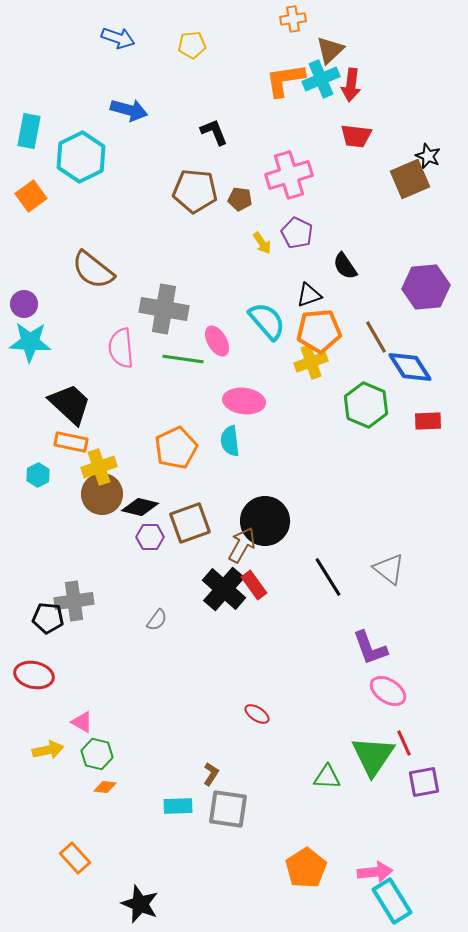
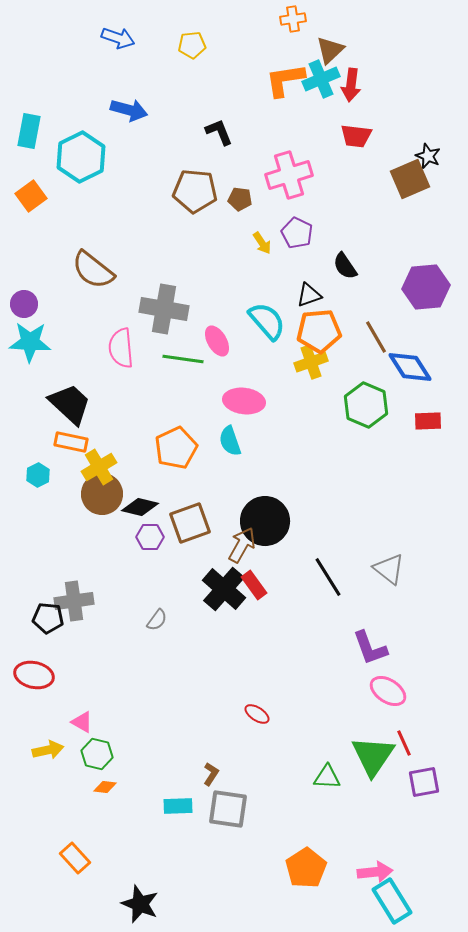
black L-shape at (214, 132): moved 5 px right
cyan semicircle at (230, 441): rotated 12 degrees counterclockwise
yellow cross at (99, 467): rotated 12 degrees counterclockwise
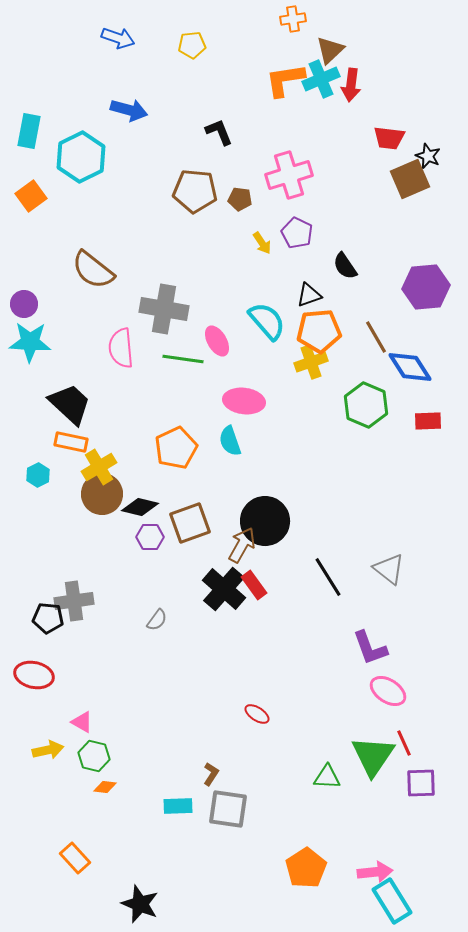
red trapezoid at (356, 136): moved 33 px right, 2 px down
green hexagon at (97, 754): moved 3 px left, 2 px down
purple square at (424, 782): moved 3 px left, 1 px down; rotated 8 degrees clockwise
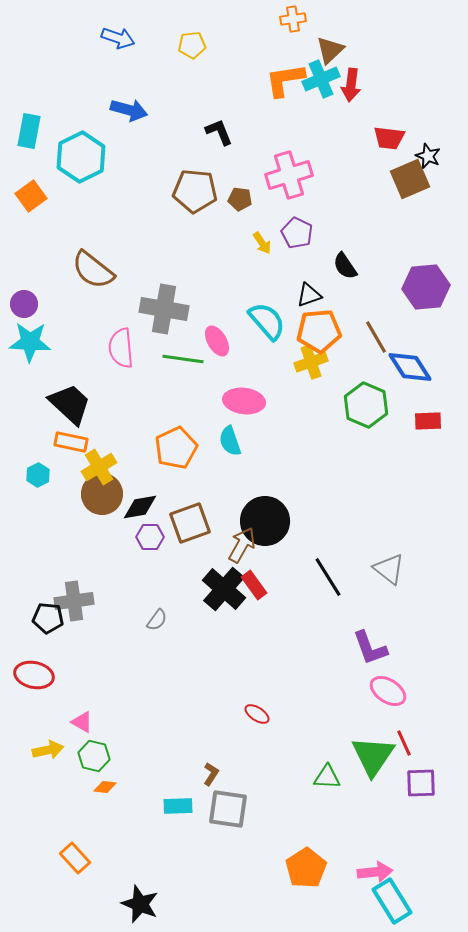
black diamond at (140, 507): rotated 24 degrees counterclockwise
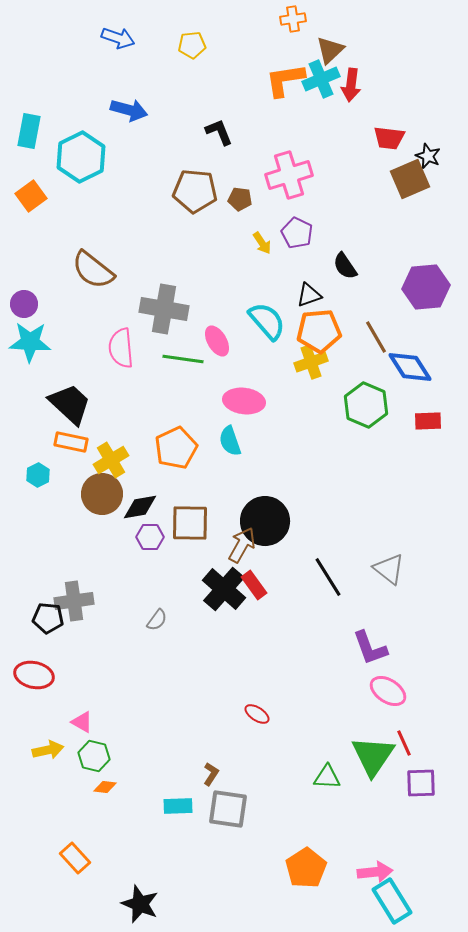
yellow cross at (99, 467): moved 12 px right, 7 px up
brown square at (190, 523): rotated 21 degrees clockwise
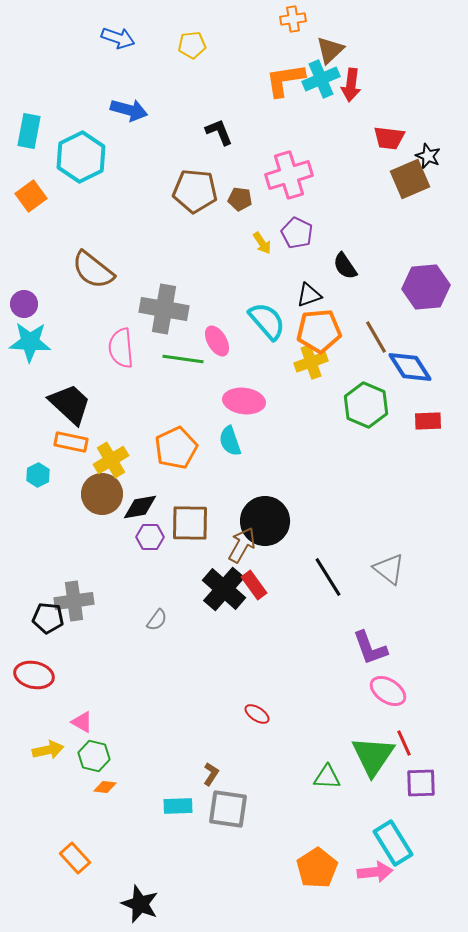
orange pentagon at (306, 868): moved 11 px right
cyan rectangle at (392, 901): moved 1 px right, 58 px up
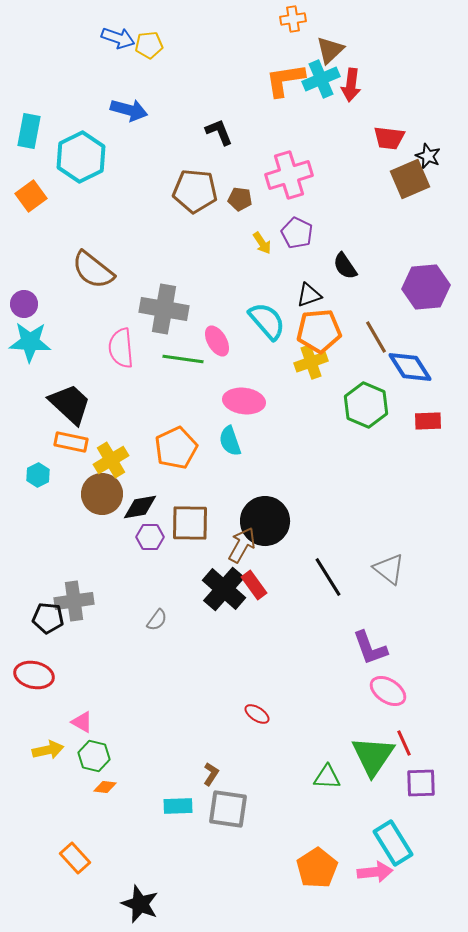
yellow pentagon at (192, 45): moved 43 px left
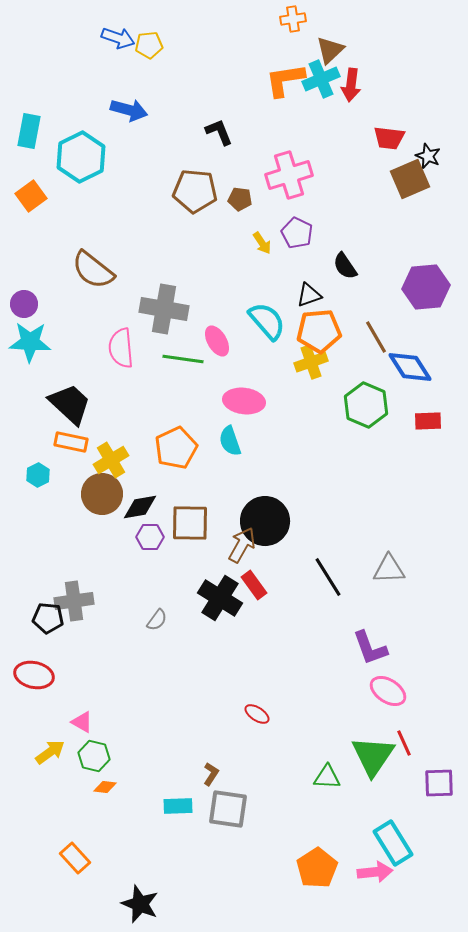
gray triangle at (389, 569): rotated 40 degrees counterclockwise
black cross at (224, 589): moved 4 px left, 9 px down; rotated 9 degrees counterclockwise
yellow arrow at (48, 750): moved 2 px right, 2 px down; rotated 24 degrees counterclockwise
purple square at (421, 783): moved 18 px right
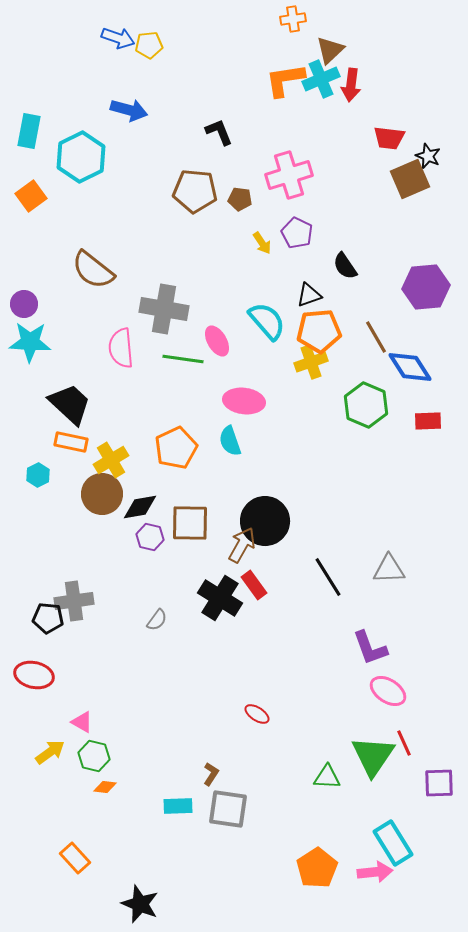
purple hexagon at (150, 537): rotated 12 degrees clockwise
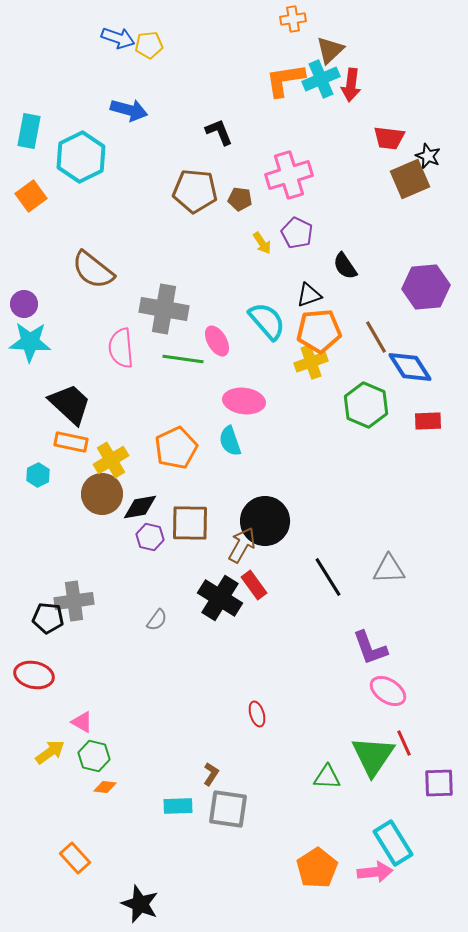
red ellipse at (257, 714): rotated 40 degrees clockwise
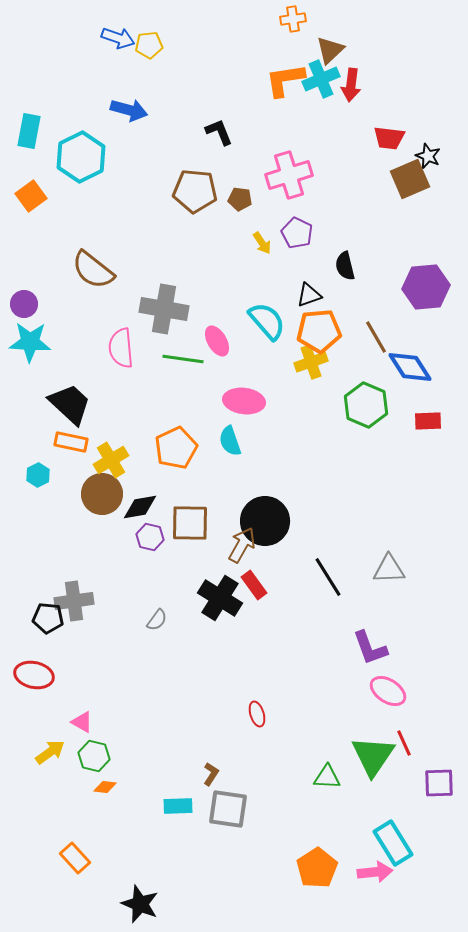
black semicircle at (345, 266): rotated 20 degrees clockwise
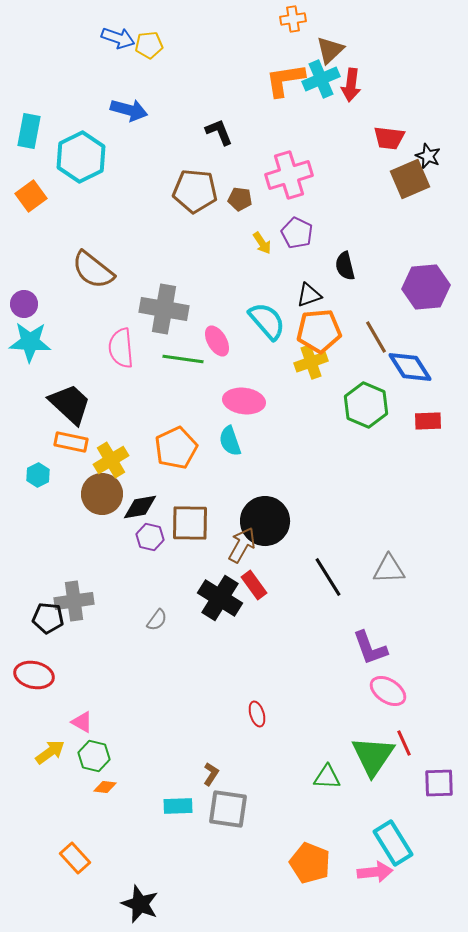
orange pentagon at (317, 868): moved 7 px left, 5 px up; rotated 18 degrees counterclockwise
